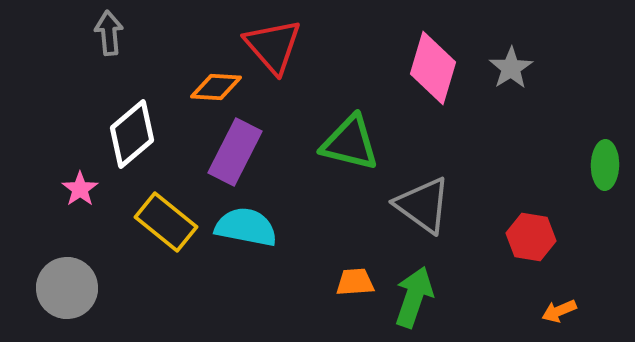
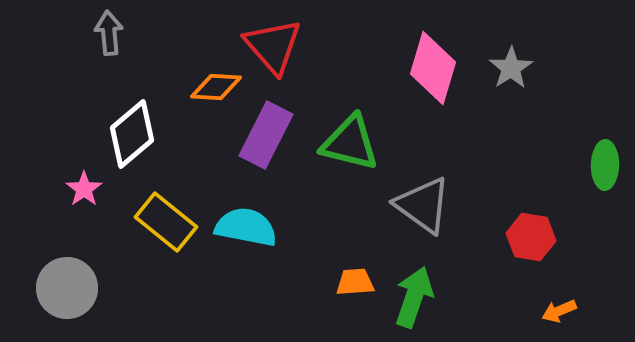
purple rectangle: moved 31 px right, 17 px up
pink star: moved 4 px right
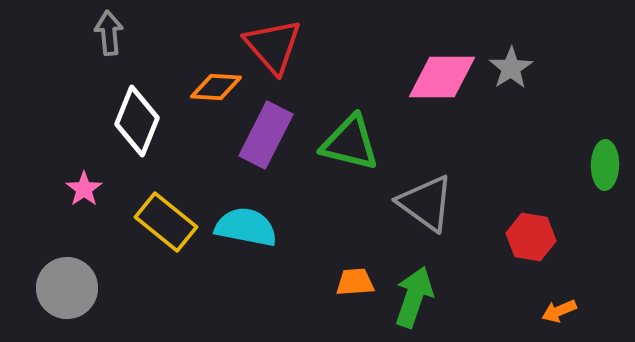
pink diamond: moved 9 px right, 9 px down; rotated 74 degrees clockwise
white diamond: moved 5 px right, 13 px up; rotated 28 degrees counterclockwise
gray triangle: moved 3 px right, 2 px up
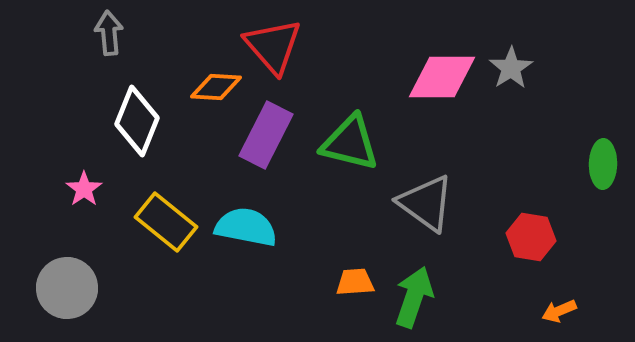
green ellipse: moved 2 px left, 1 px up
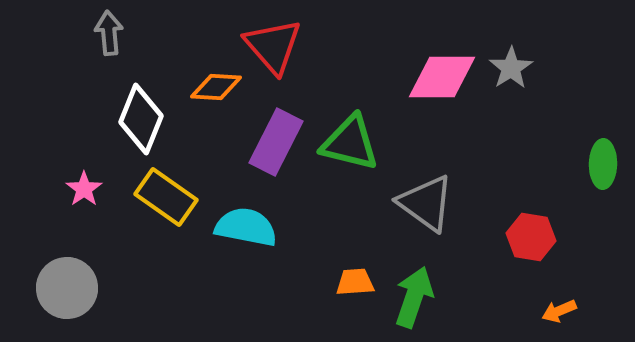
white diamond: moved 4 px right, 2 px up
purple rectangle: moved 10 px right, 7 px down
yellow rectangle: moved 25 px up; rotated 4 degrees counterclockwise
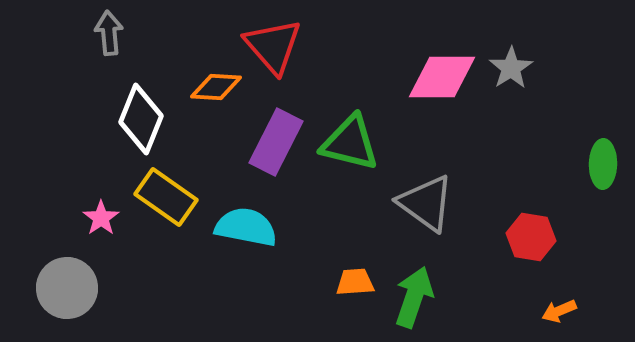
pink star: moved 17 px right, 29 px down
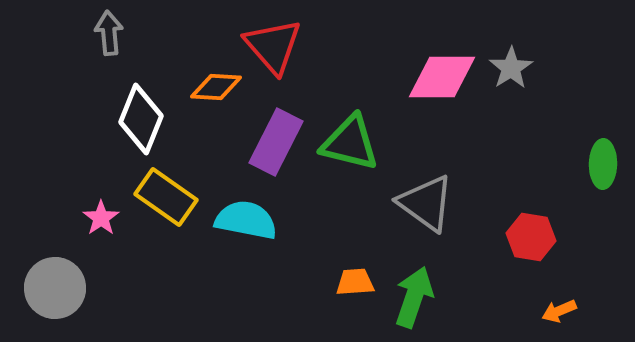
cyan semicircle: moved 7 px up
gray circle: moved 12 px left
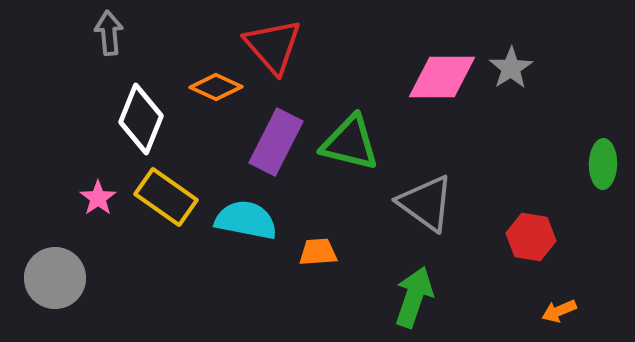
orange diamond: rotated 21 degrees clockwise
pink star: moved 3 px left, 20 px up
orange trapezoid: moved 37 px left, 30 px up
gray circle: moved 10 px up
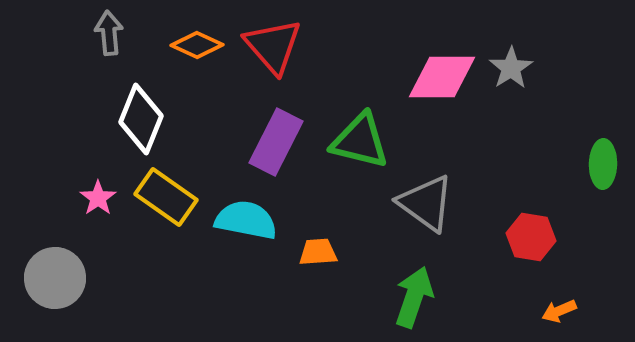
orange diamond: moved 19 px left, 42 px up
green triangle: moved 10 px right, 2 px up
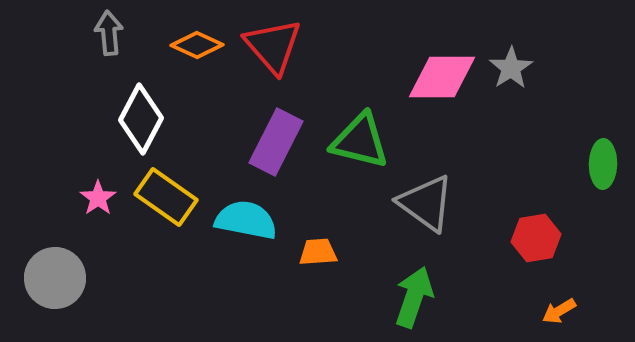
white diamond: rotated 6 degrees clockwise
red hexagon: moved 5 px right, 1 px down; rotated 18 degrees counterclockwise
orange arrow: rotated 8 degrees counterclockwise
